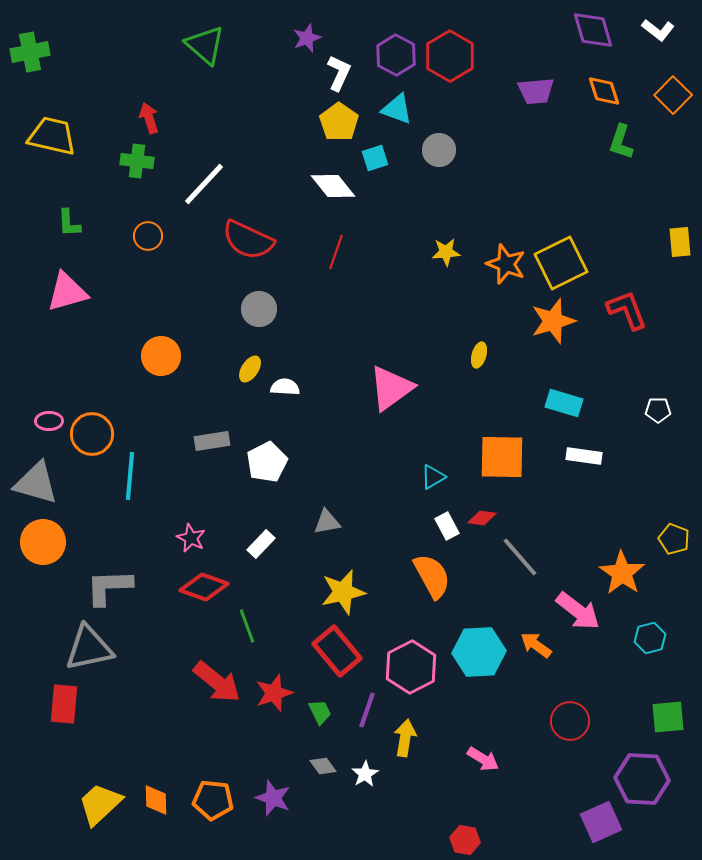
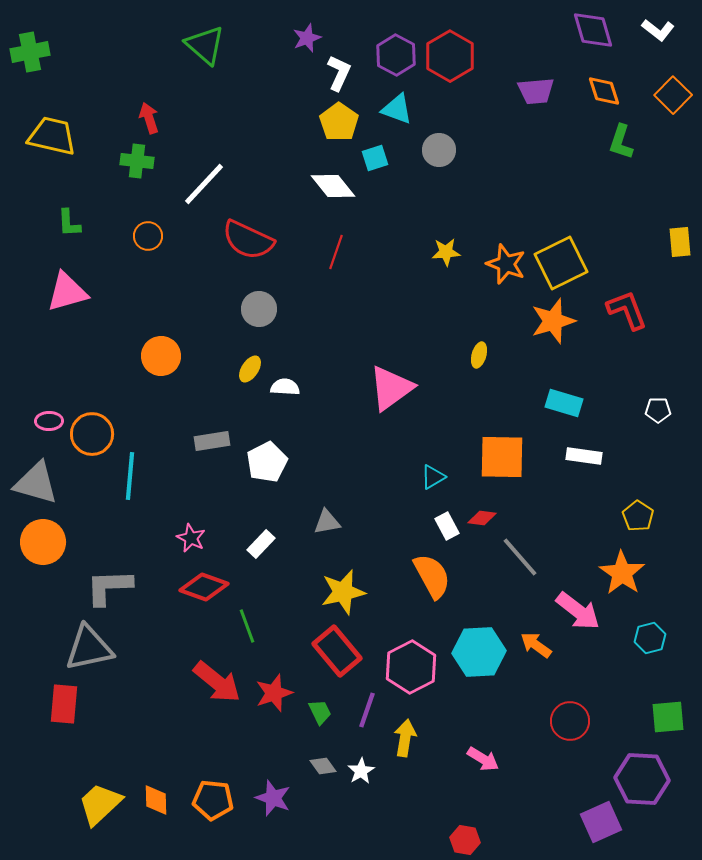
yellow pentagon at (674, 539): moved 36 px left, 23 px up; rotated 12 degrees clockwise
white star at (365, 774): moved 4 px left, 3 px up
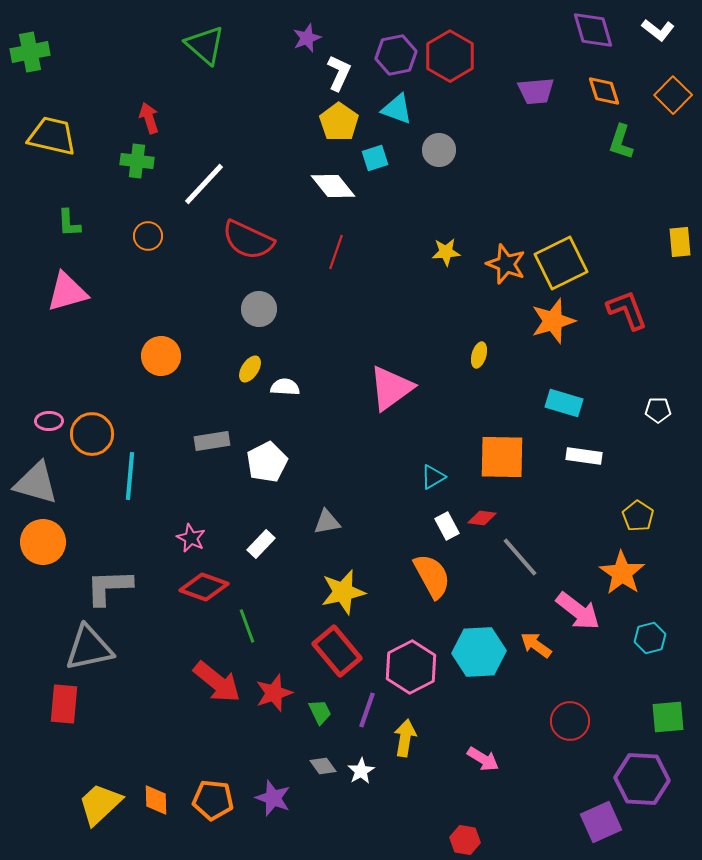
purple hexagon at (396, 55): rotated 21 degrees clockwise
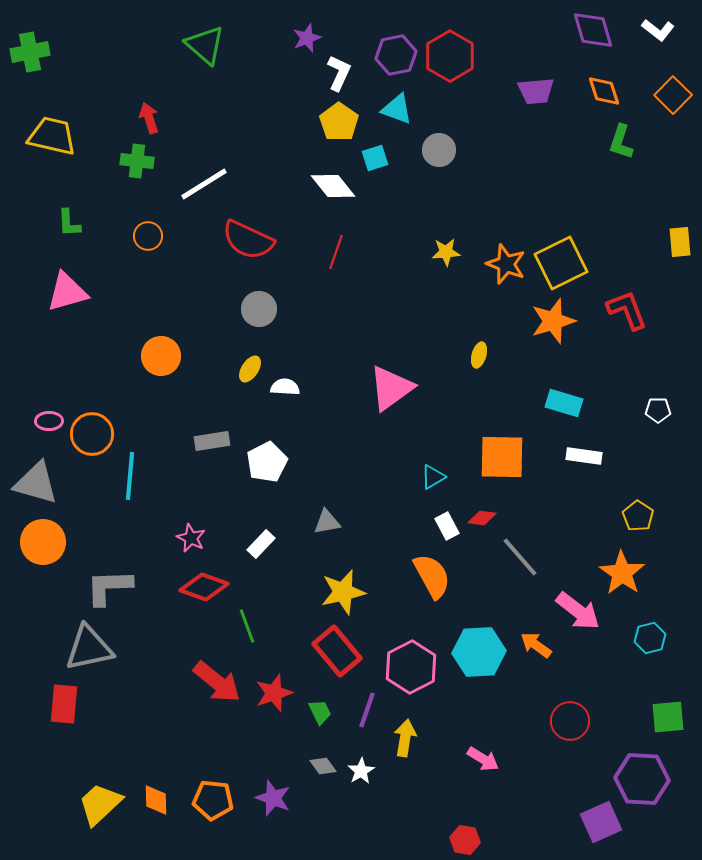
white line at (204, 184): rotated 15 degrees clockwise
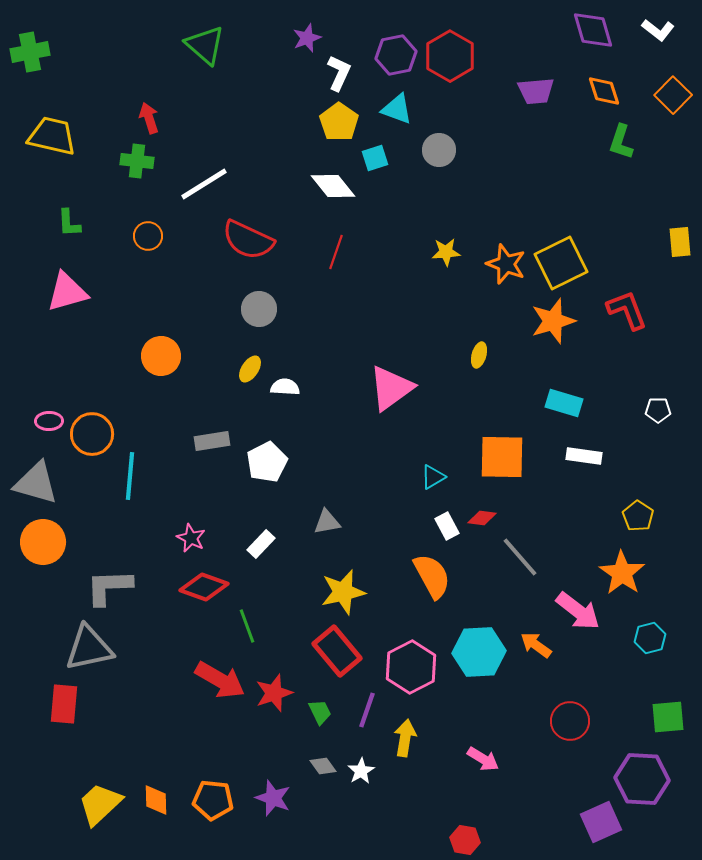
red arrow at (217, 682): moved 3 px right, 2 px up; rotated 9 degrees counterclockwise
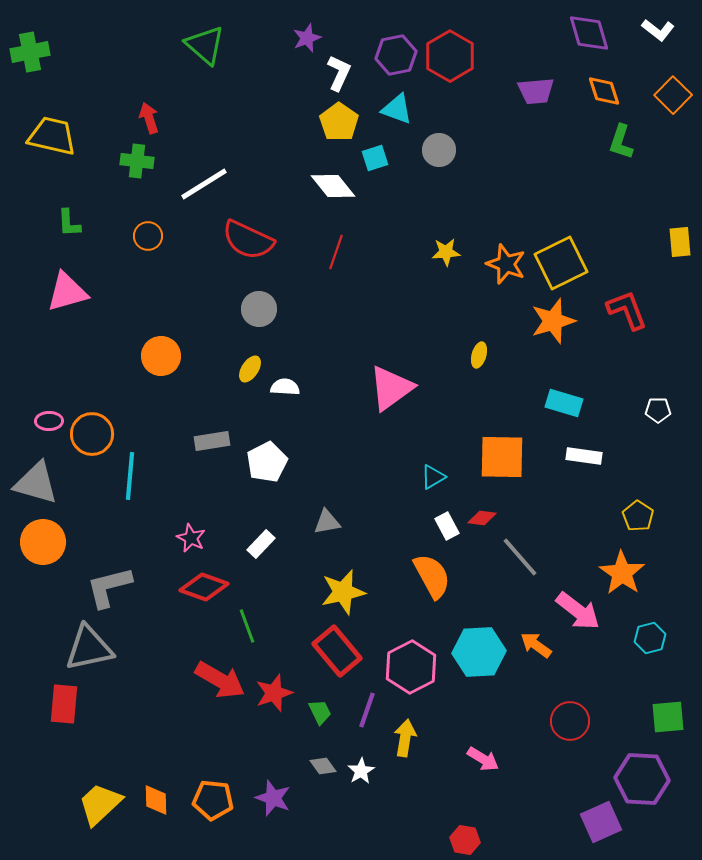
purple diamond at (593, 30): moved 4 px left, 3 px down
gray L-shape at (109, 587): rotated 12 degrees counterclockwise
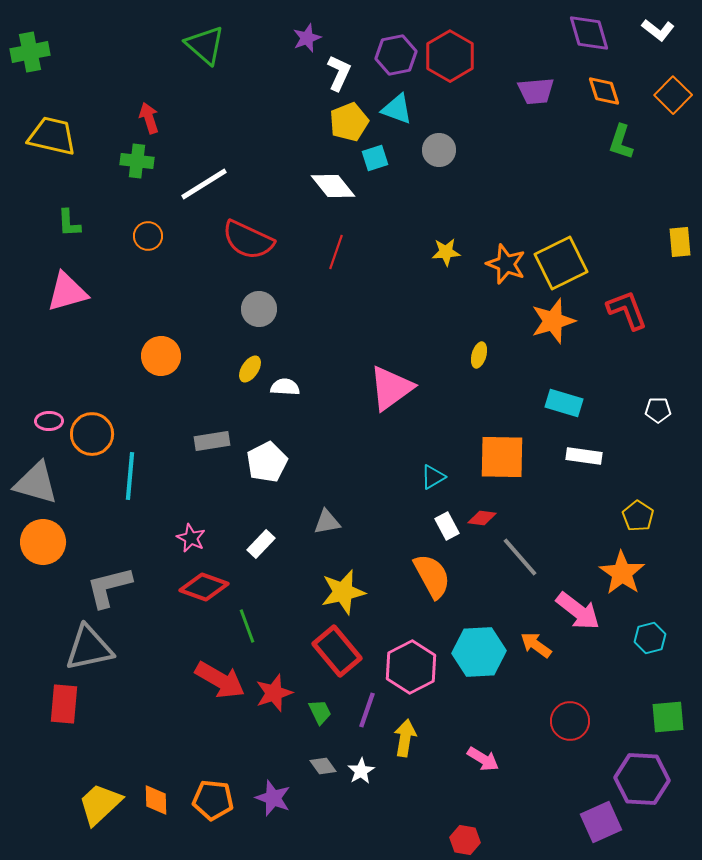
yellow pentagon at (339, 122): moved 10 px right; rotated 15 degrees clockwise
